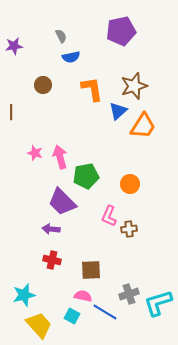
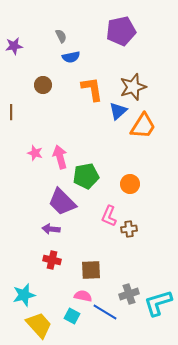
brown star: moved 1 px left, 1 px down
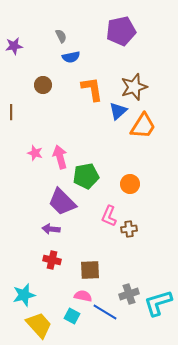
brown star: moved 1 px right
brown square: moved 1 px left
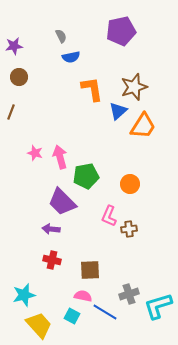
brown circle: moved 24 px left, 8 px up
brown line: rotated 21 degrees clockwise
cyan L-shape: moved 3 px down
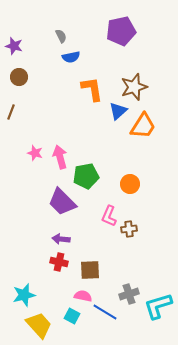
purple star: rotated 24 degrees clockwise
purple arrow: moved 10 px right, 10 px down
red cross: moved 7 px right, 2 px down
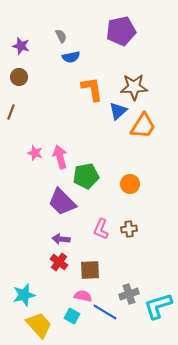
purple star: moved 7 px right
brown star: rotated 16 degrees clockwise
pink L-shape: moved 8 px left, 13 px down
red cross: rotated 24 degrees clockwise
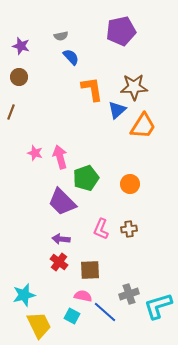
gray semicircle: rotated 104 degrees clockwise
blue semicircle: rotated 120 degrees counterclockwise
blue triangle: moved 1 px left, 1 px up
green pentagon: moved 2 px down; rotated 10 degrees counterclockwise
blue line: rotated 10 degrees clockwise
yellow trapezoid: rotated 16 degrees clockwise
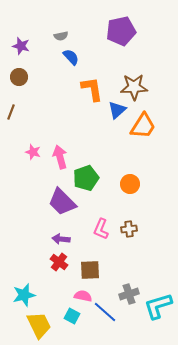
pink star: moved 2 px left, 1 px up
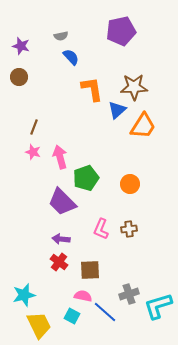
brown line: moved 23 px right, 15 px down
